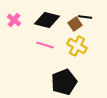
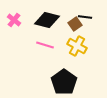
black pentagon: rotated 15 degrees counterclockwise
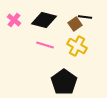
black diamond: moved 3 px left
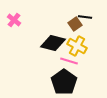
black diamond: moved 9 px right, 23 px down
pink line: moved 24 px right, 16 px down
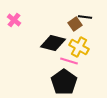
yellow cross: moved 2 px right, 1 px down
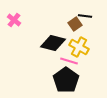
black line: moved 1 px up
black pentagon: moved 2 px right, 2 px up
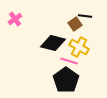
pink cross: moved 1 px right, 1 px up; rotated 16 degrees clockwise
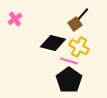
black line: moved 2 px left, 2 px up; rotated 56 degrees counterclockwise
black pentagon: moved 3 px right
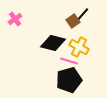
brown square: moved 2 px left, 3 px up
black pentagon: rotated 20 degrees clockwise
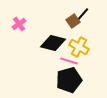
pink cross: moved 4 px right, 5 px down
